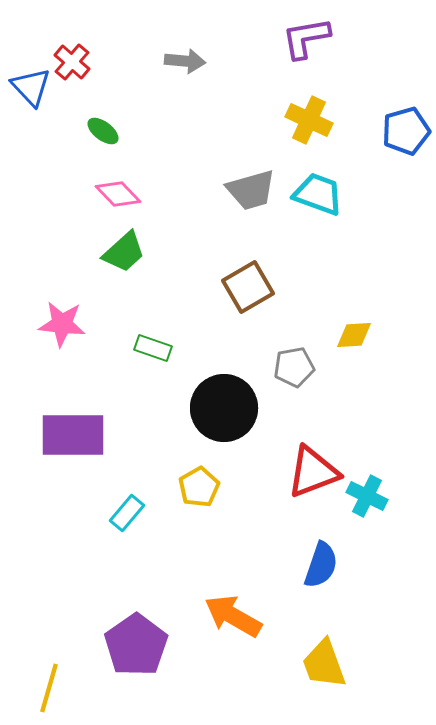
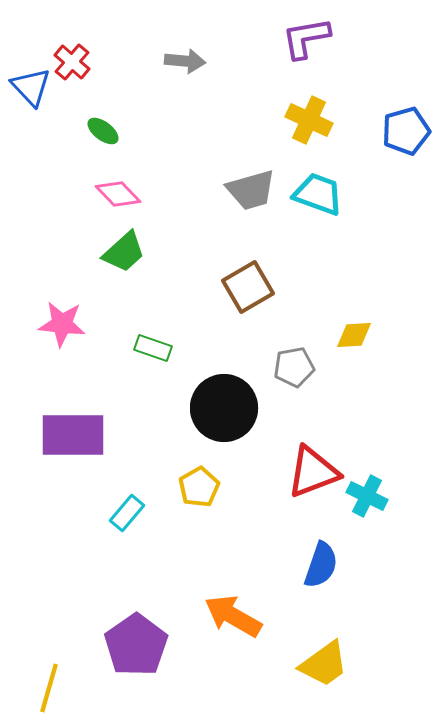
yellow trapezoid: rotated 106 degrees counterclockwise
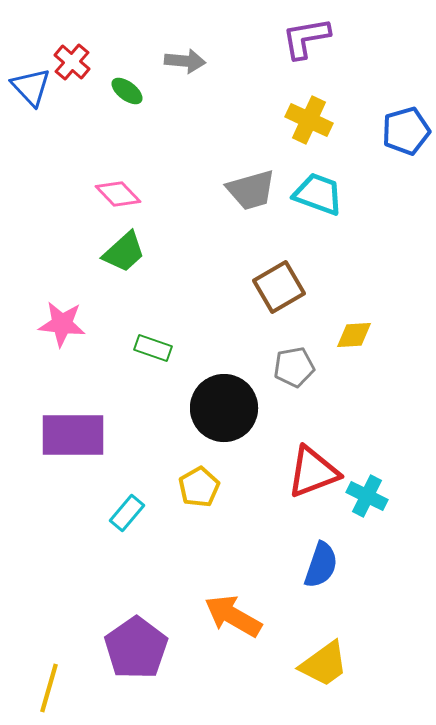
green ellipse: moved 24 px right, 40 px up
brown square: moved 31 px right
purple pentagon: moved 3 px down
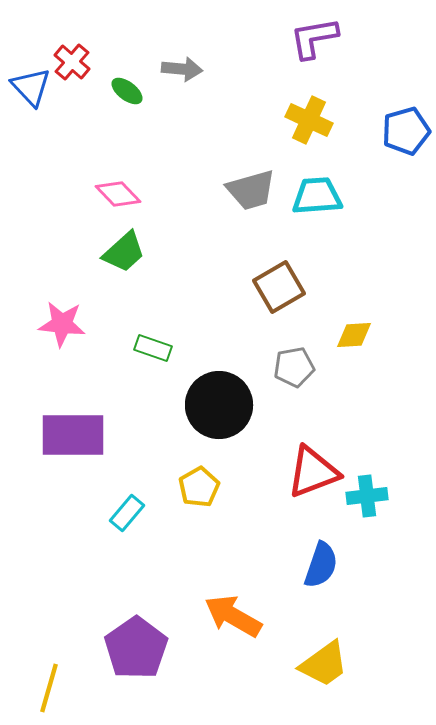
purple L-shape: moved 8 px right
gray arrow: moved 3 px left, 8 px down
cyan trapezoid: moved 1 px left, 2 px down; rotated 24 degrees counterclockwise
black circle: moved 5 px left, 3 px up
cyan cross: rotated 33 degrees counterclockwise
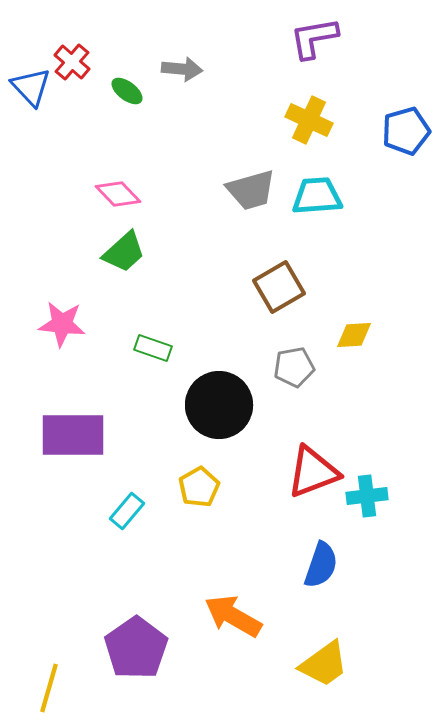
cyan rectangle: moved 2 px up
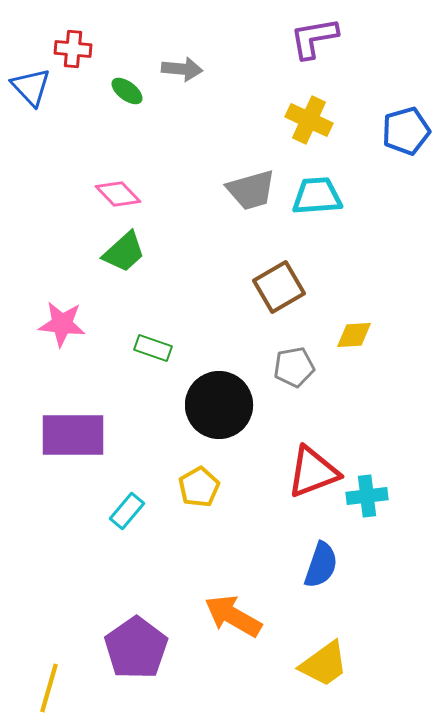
red cross: moved 1 px right, 13 px up; rotated 36 degrees counterclockwise
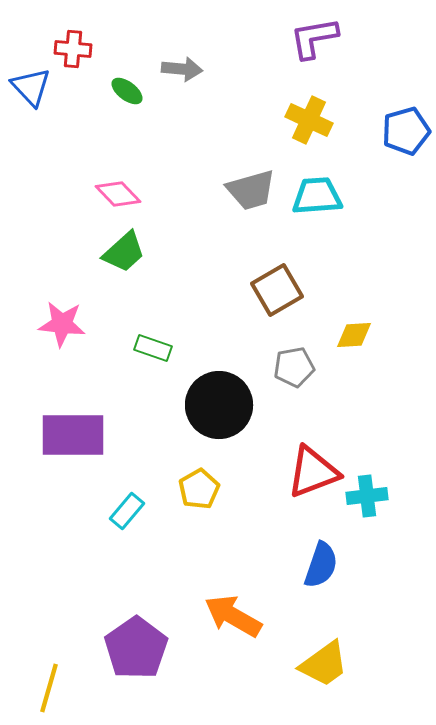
brown square: moved 2 px left, 3 px down
yellow pentagon: moved 2 px down
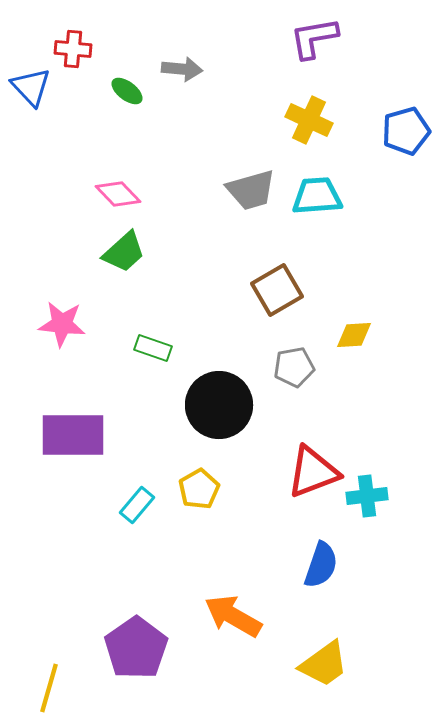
cyan rectangle: moved 10 px right, 6 px up
